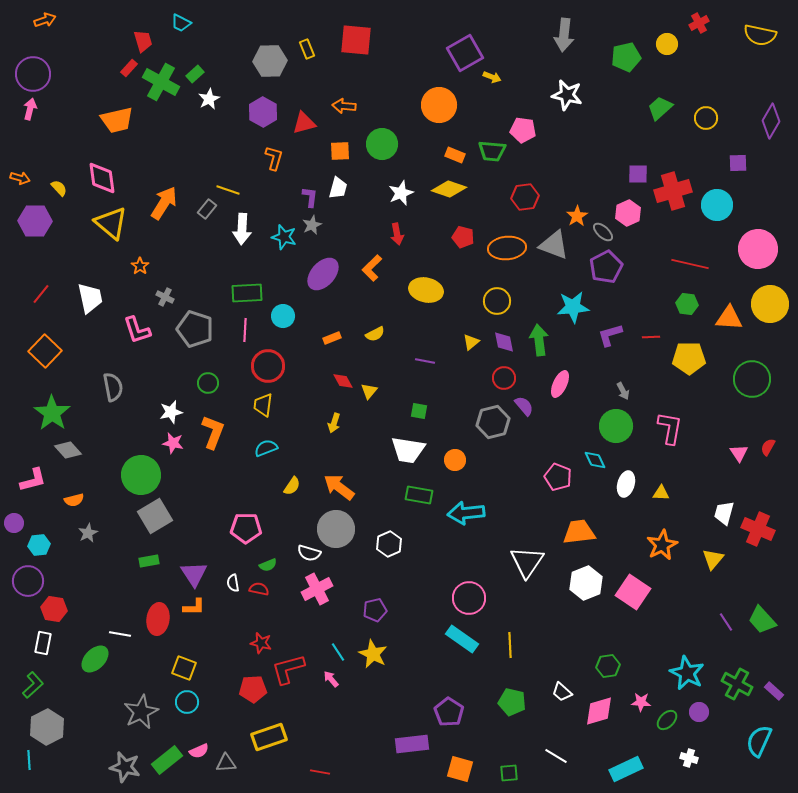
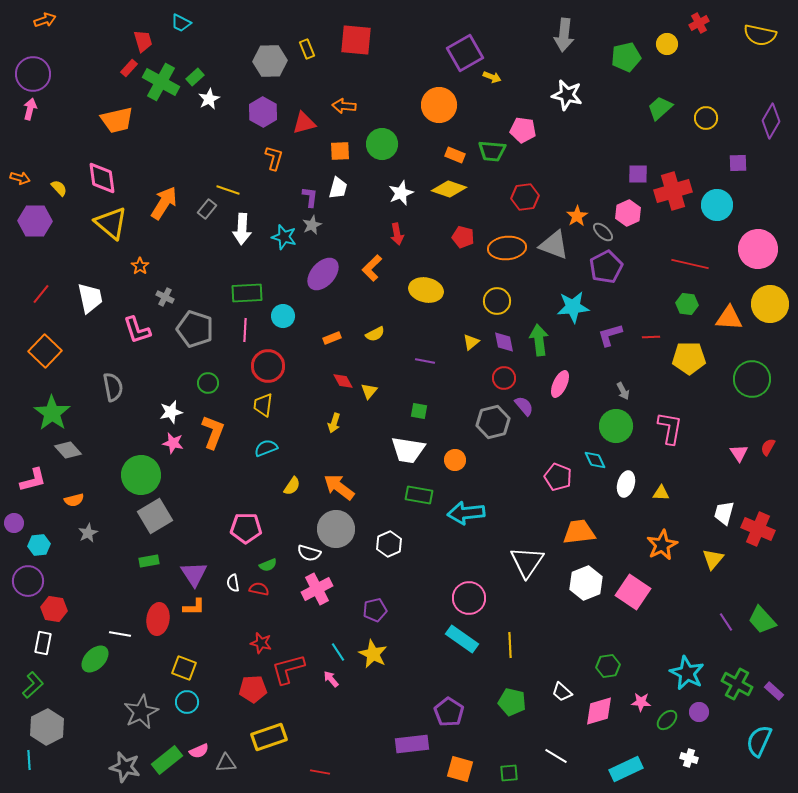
green rectangle at (195, 74): moved 3 px down
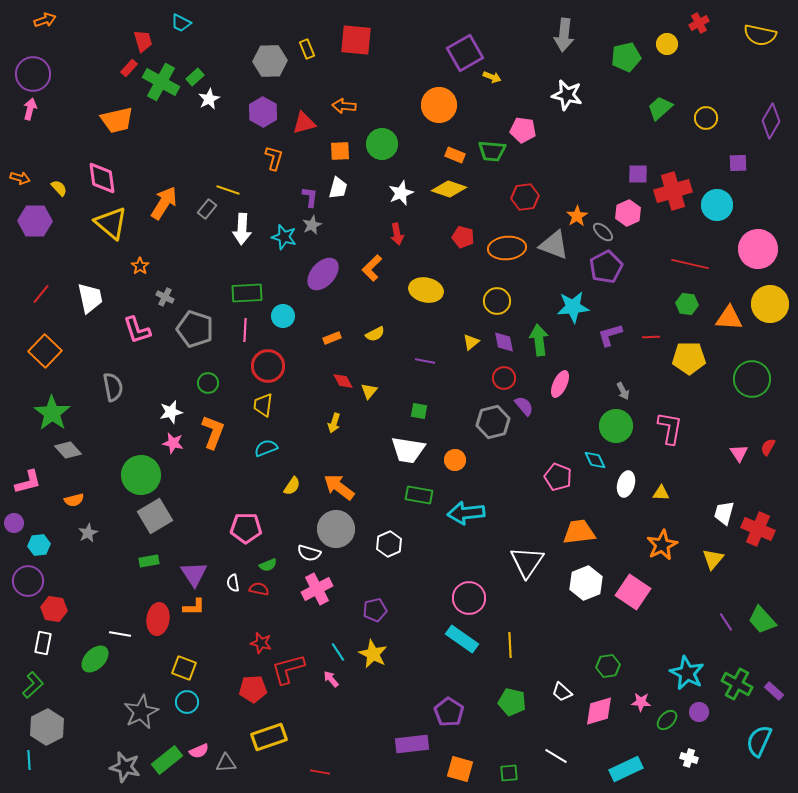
pink L-shape at (33, 480): moved 5 px left, 2 px down
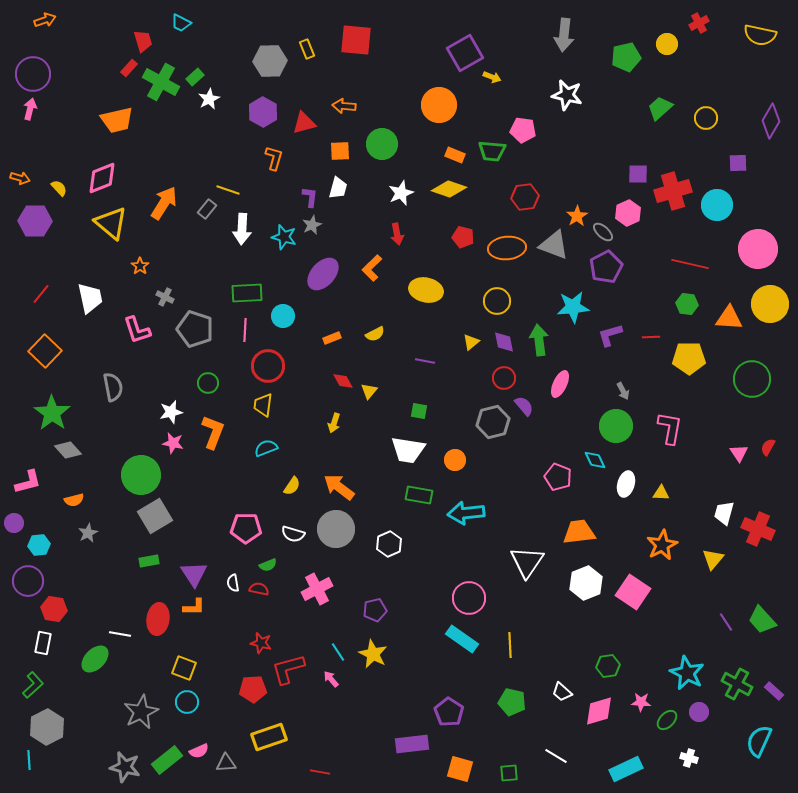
pink diamond at (102, 178): rotated 76 degrees clockwise
white semicircle at (309, 553): moved 16 px left, 19 px up
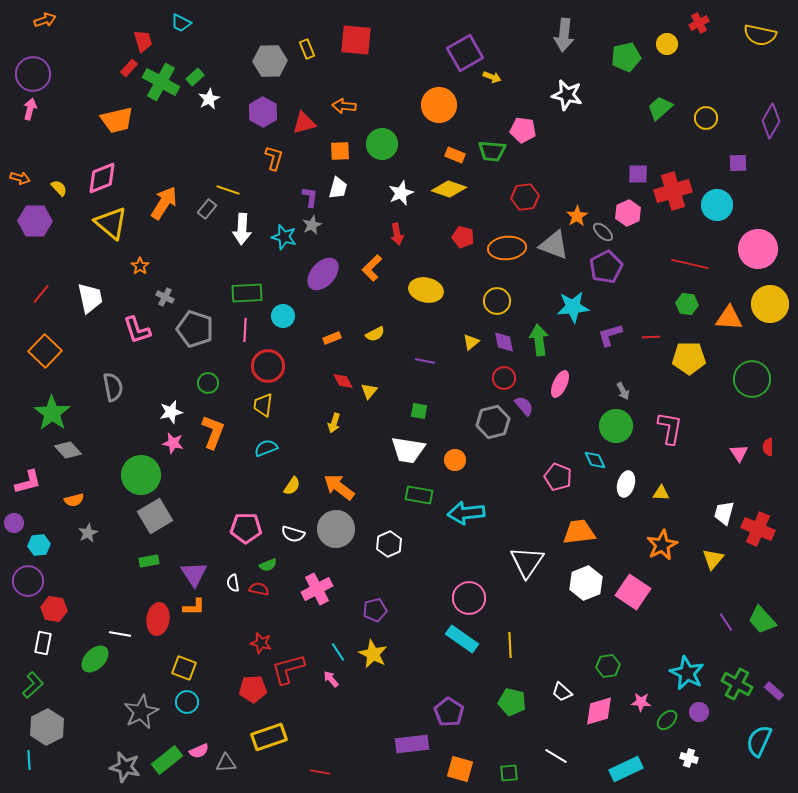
red semicircle at (768, 447): rotated 30 degrees counterclockwise
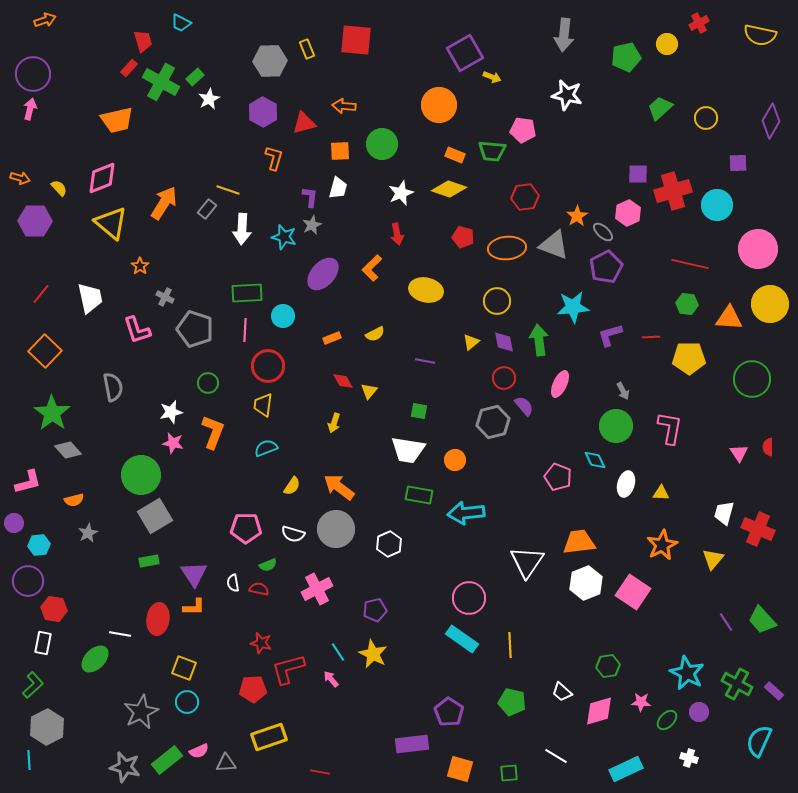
orange trapezoid at (579, 532): moved 10 px down
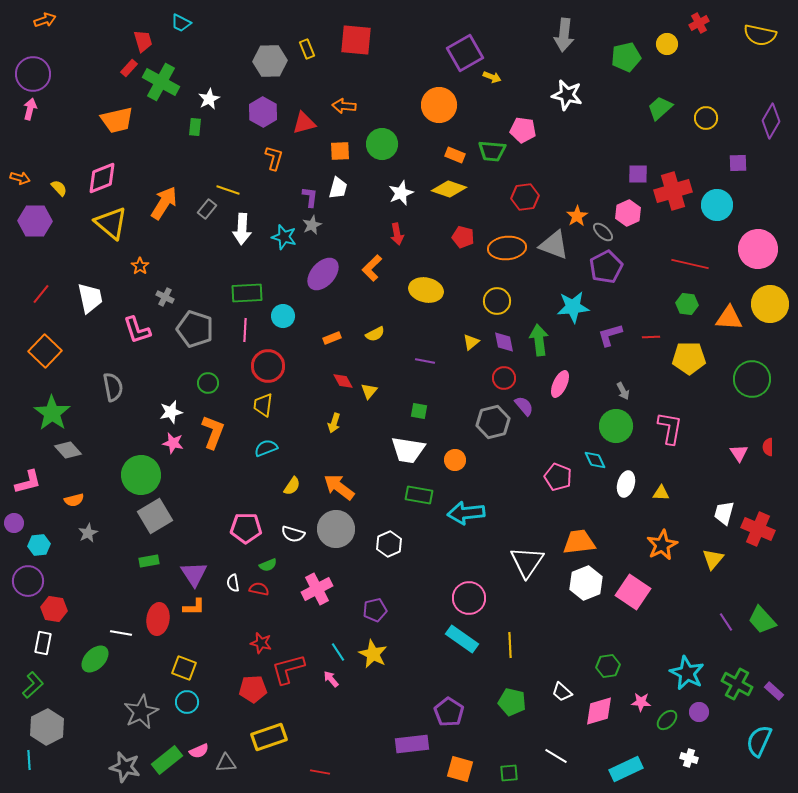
green rectangle at (195, 77): moved 50 px down; rotated 42 degrees counterclockwise
white line at (120, 634): moved 1 px right, 1 px up
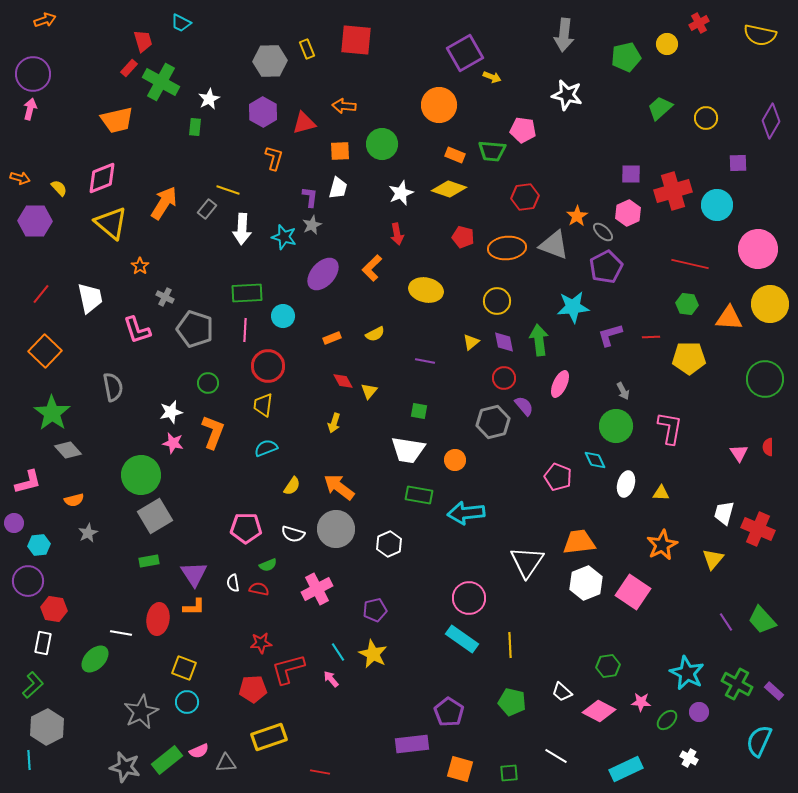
purple square at (638, 174): moved 7 px left
green circle at (752, 379): moved 13 px right
red star at (261, 643): rotated 20 degrees counterclockwise
pink diamond at (599, 711): rotated 44 degrees clockwise
white cross at (689, 758): rotated 12 degrees clockwise
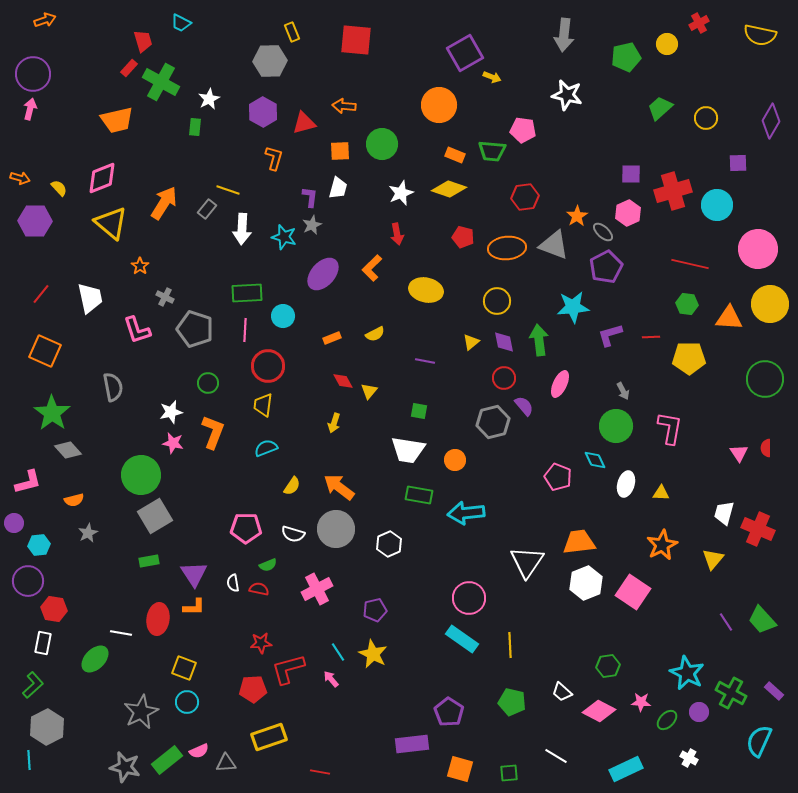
yellow rectangle at (307, 49): moved 15 px left, 17 px up
orange square at (45, 351): rotated 20 degrees counterclockwise
red semicircle at (768, 447): moved 2 px left, 1 px down
green cross at (737, 684): moved 6 px left, 9 px down
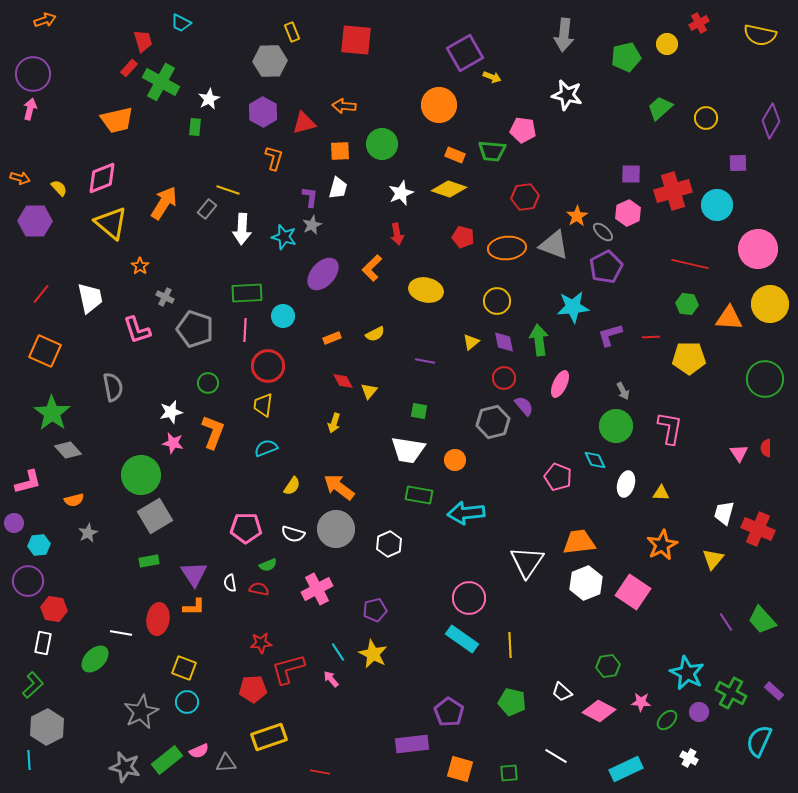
white semicircle at (233, 583): moved 3 px left
